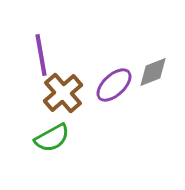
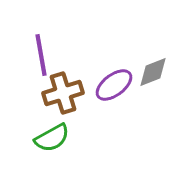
purple ellipse: rotated 6 degrees clockwise
brown cross: rotated 24 degrees clockwise
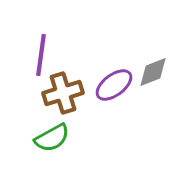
purple line: rotated 18 degrees clockwise
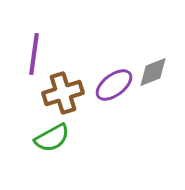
purple line: moved 7 px left, 1 px up
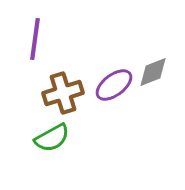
purple line: moved 1 px right, 15 px up
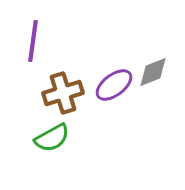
purple line: moved 2 px left, 2 px down
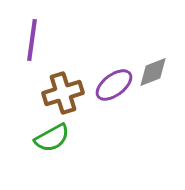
purple line: moved 1 px left, 1 px up
